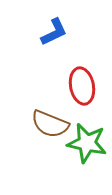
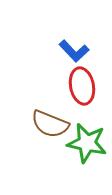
blue L-shape: moved 20 px right, 19 px down; rotated 72 degrees clockwise
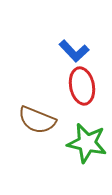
brown semicircle: moved 13 px left, 4 px up
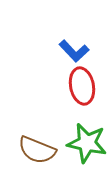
brown semicircle: moved 30 px down
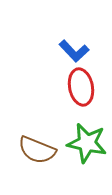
red ellipse: moved 1 px left, 1 px down
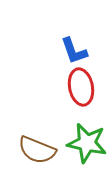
blue L-shape: rotated 24 degrees clockwise
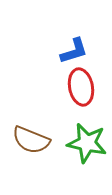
blue L-shape: rotated 88 degrees counterclockwise
brown semicircle: moved 6 px left, 10 px up
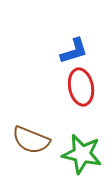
green star: moved 5 px left, 11 px down
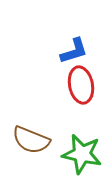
red ellipse: moved 2 px up
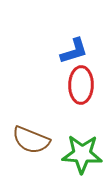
red ellipse: rotated 12 degrees clockwise
green star: rotated 9 degrees counterclockwise
